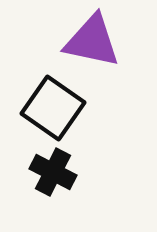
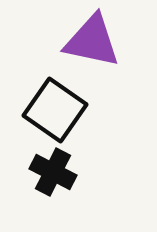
black square: moved 2 px right, 2 px down
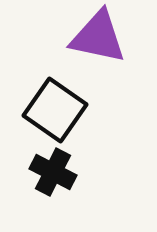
purple triangle: moved 6 px right, 4 px up
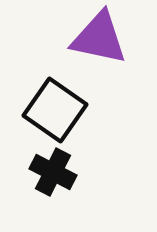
purple triangle: moved 1 px right, 1 px down
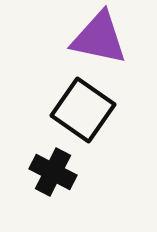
black square: moved 28 px right
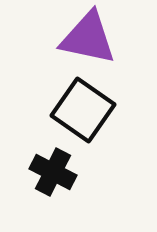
purple triangle: moved 11 px left
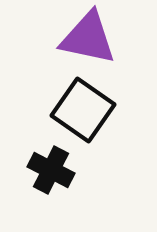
black cross: moved 2 px left, 2 px up
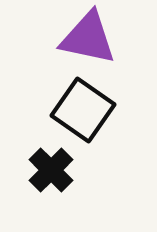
black cross: rotated 18 degrees clockwise
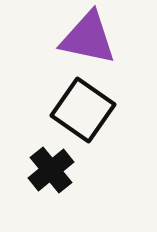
black cross: rotated 6 degrees clockwise
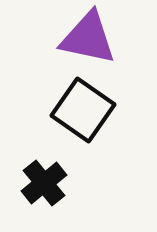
black cross: moved 7 px left, 13 px down
